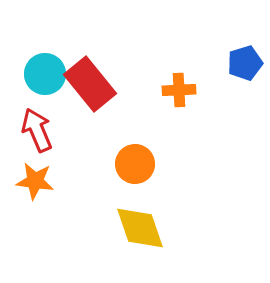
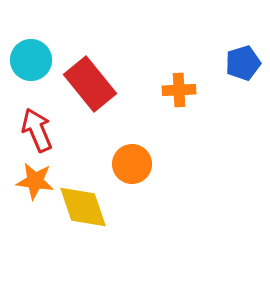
blue pentagon: moved 2 px left
cyan circle: moved 14 px left, 14 px up
orange circle: moved 3 px left
yellow diamond: moved 57 px left, 21 px up
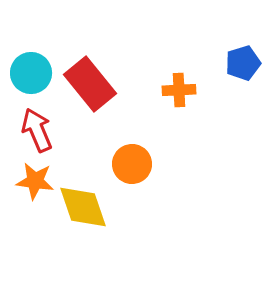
cyan circle: moved 13 px down
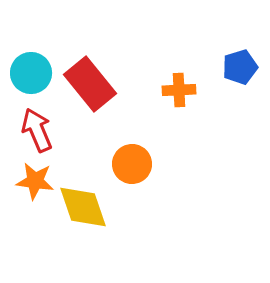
blue pentagon: moved 3 px left, 4 px down
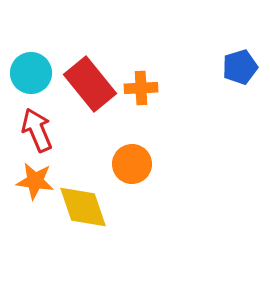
orange cross: moved 38 px left, 2 px up
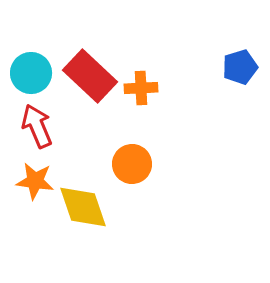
red rectangle: moved 8 px up; rotated 8 degrees counterclockwise
red arrow: moved 4 px up
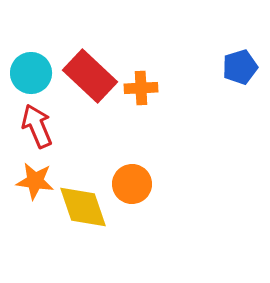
orange circle: moved 20 px down
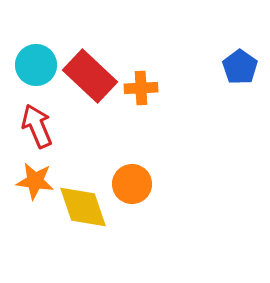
blue pentagon: rotated 20 degrees counterclockwise
cyan circle: moved 5 px right, 8 px up
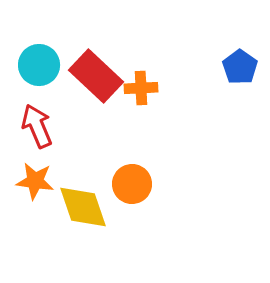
cyan circle: moved 3 px right
red rectangle: moved 6 px right
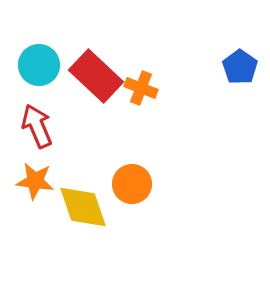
orange cross: rotated 24 degrees clockwise
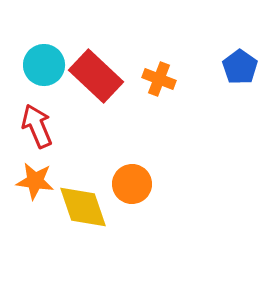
cyan circle: moved 5 px right
orange cross: moved 18 px right, 9 px up
